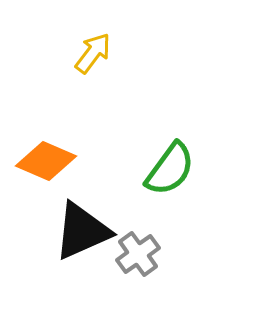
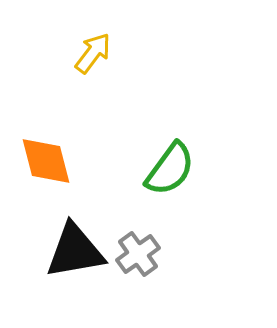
orange diamond: rotated 52 degrees clockwise
black triangle: moved 7 px left, 20 px down; rotated 14 degrees clockwise
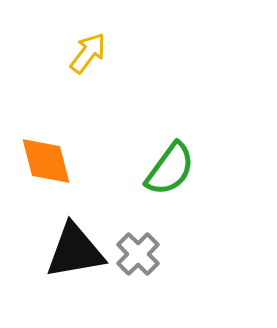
yellow arrow: moved 5 px left
gray cross: rotated 9 degrees counterclockwise
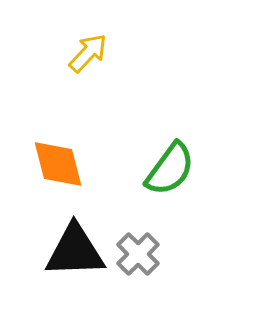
yellow arrow: rotated 6 degrees clockwise
orange diamond: moved 12 px right, 3 px down
black triangle: rotated 8 degrees clockwise
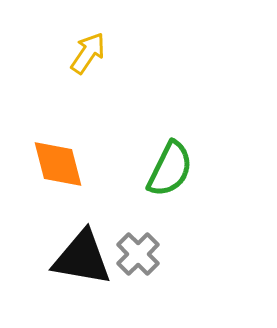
yellow arrow: rotated 9 degrees counterclockwise
green semicircle: rotated 10 degrees counterclockwise
black triangle: moved 7 px right, 7 px down; rotated 12 degrees clockwise
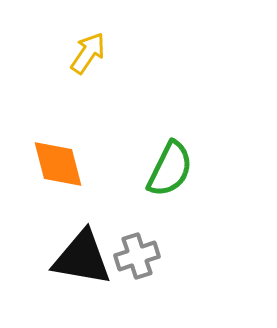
gray cross: moved 1 px left, 2 px down; rotated 27 degrees clockwise
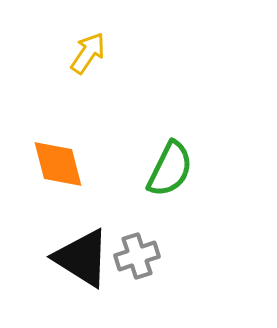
black triangle: rotated 22 degrees clockwise
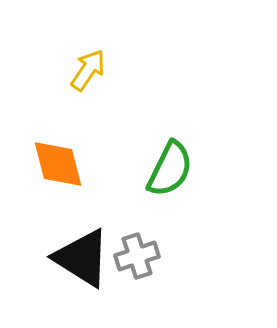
yellow arrow: moved 17 px down
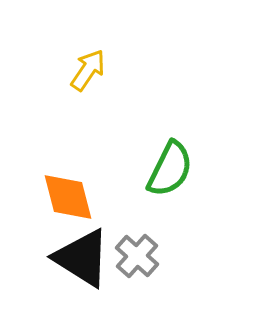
orange diamond: moved 10 px right, 33 px down
gray cross: rotated 30 degrees counterclockwise
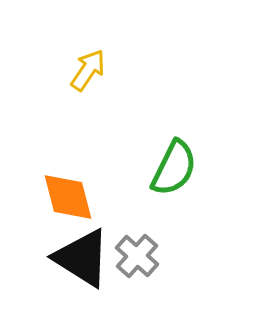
green semicircle: moved 4 px right, 1 px up
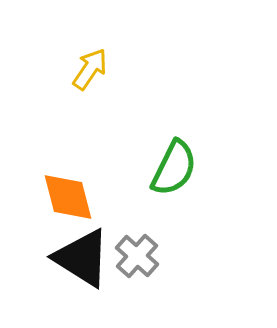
yellow arrow: moved 2 px right, 1 px up
